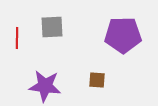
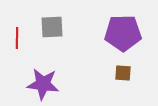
purple pentagon: moved 2 px up
brown square: moved 26 px right, 7 px up
purple star: moved 2 px left, 2 px up
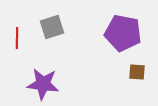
gray square: rotated 15 degrees counterclockwise
purple pentagon: rotated 12 degrees clockwise
brown square: moved 14 px right, 1 px up
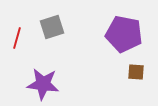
purple pentagon: moved 1 px right, 1 px down
red line: rotated 15 degrees clockwise
brown square: moved 1 px left
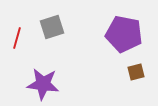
brown square: rotated 18 degrees counterclockwise
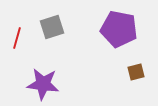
purple pentagon: moved 5 px left, 5 px up
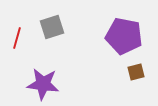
purple pentagon: moved 5 px right, 7 px down
